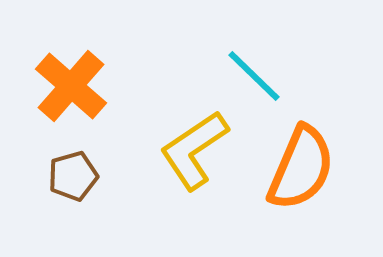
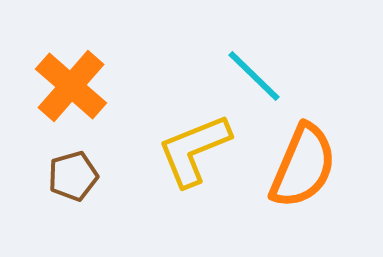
yellow L-shape: rotated 12 degrees clockwise
orange semicircle: moved 2 px right, 2 px up
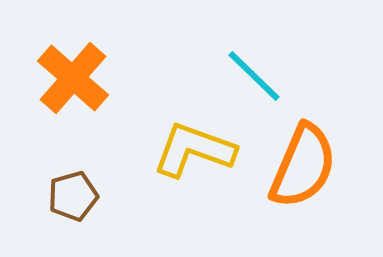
orange cross: moved 2 px right, 8 px up
yellow L-shape: rotated 42 degrees clockwise
brown pentagon: moved 20 px down
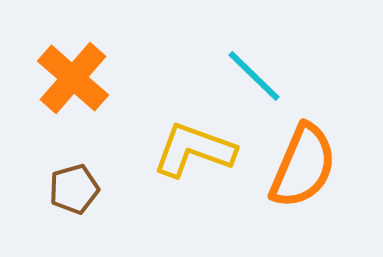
brown pentagon: moved 1 px right, 7 px up
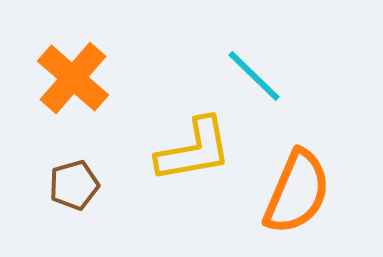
yellow L-shape: rotated 150 degrees clockwise
orange semicircle: moved 6 px left, 26 px down
brown pentagon: moved 4 px up
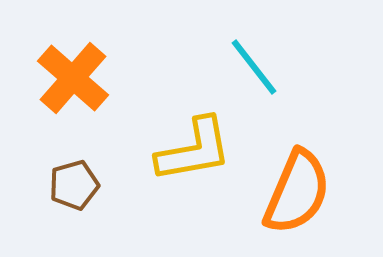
cyan line: moved 9 px up; rotated 8 degrees clockwise
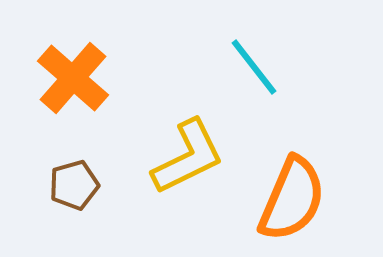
yellow L-shape: moved 6 px left, 7 px down; rotated 16 degrees counterclockwise
orange semicircle: moved 5 px left, 7 px down
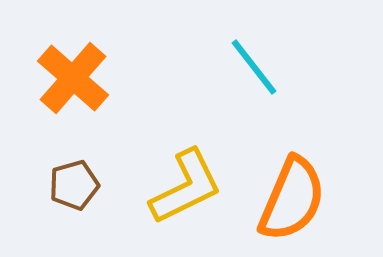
yellow L-shape: moved 2 px left, 30 px down
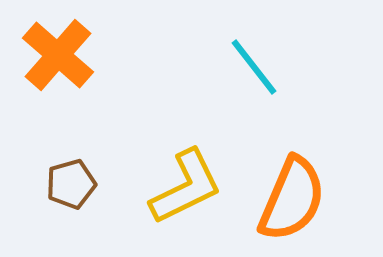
orange cross: moved 15 px left, 23 px up
brown pentagon: moved 3 px left, 1 px up
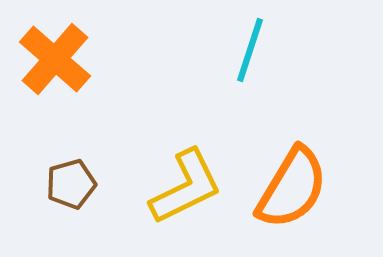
orange cross: moved 3 px left, 4 px down
cyan line: moved 4 px left, 17 px up; rotated 56 degrees clockwise
orange semicircle: moved 11 px up; rotated 8 degrees clockwise
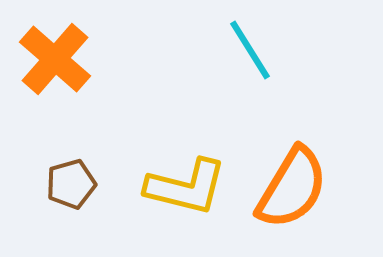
cyan line: rotated 50 degrees counterclockwise
yellow L-shape: rotated 40 degrees clockwise
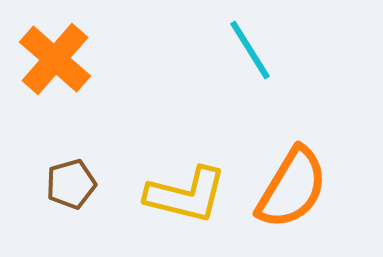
yellow L-shape: moved 8 px down
